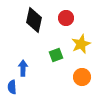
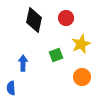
blue arrow: moved 5 px up
blue semicircle: moved 1 px left, 1 px down
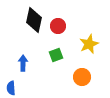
red circle: moved 8 px left, 8 px down
yellow star: moved 8 px right
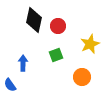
yellow star: moved 1 px right
blue semicircle: moved 1 px left, 3 px up; rotated 32 degrees counterclockwise
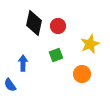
black diamond: moved 3 px down
orange circle: moved 3 px up
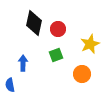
red circle: moved 3 px down
blue semicircle: rotated 24 degrees clockwise
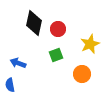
blue arrow: moved 5 px left; rotated 70 degrees counterclockwise
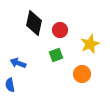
red circle: moved 2 px right, 1 px down
